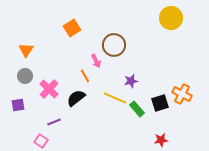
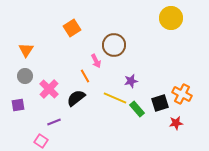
red star: moved 15 px right, 17 px up
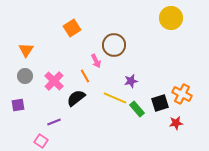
pink cross: moved 5 px right, 8 px up
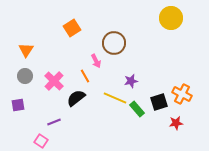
brown circle: moved 2 px up
black square: moved 1 px left, 1 px up
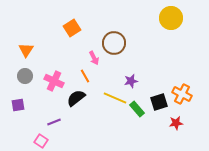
pink arrow: moved 2 px left, 3 px up
pink cross: rotated 18 degrees counterclockwise
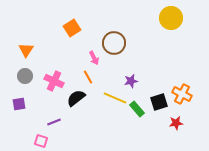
orange line: moved 3 px right, 1 px down
purple square: moved 1 px right, 1 px up
pink square: rotated 16 degrees counterclockwise
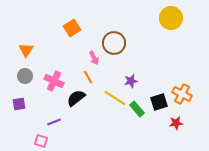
yellow line: rotated 10 degrees clockwise
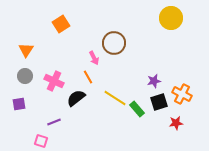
orange square: moved 11 px left, 4 px up
purple star: moved 23 px right
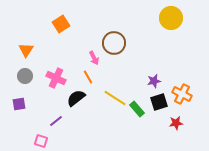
pink cross: moved 2 px right, 3 px up
purple line: moved 2 px right, 1 px up; rotated 16 degrees counterclockwise
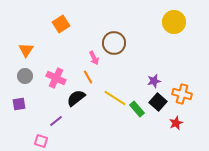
yellow circle: moved 3 px right, 4 px down
orange cross: rotated 12 degrees counterclockwise
black square: moved 1 px left; rotated 30 degrees counterclockwise
red star: rotated 16 degrees counterclockwise
